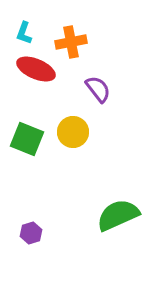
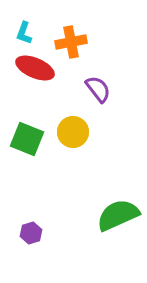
red ellipse: moved 1 px left, 1 px up
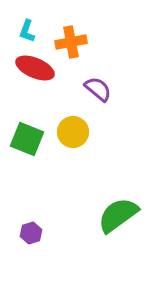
cyan L-shape: moved 3 px right, 2 px up
purple semicircle: rotated 12 degrees counterclockwise
green semicircle: rotated 12 degrees counterclockwise
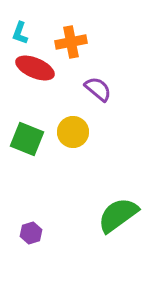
cyan L-shape: moved 7 px left, 2 px down
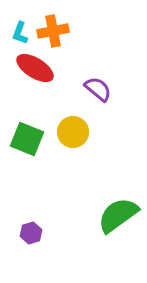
orange cross: moved 18 px left, 11 px up
red ellipse: rotated 9 degrees clockwise
